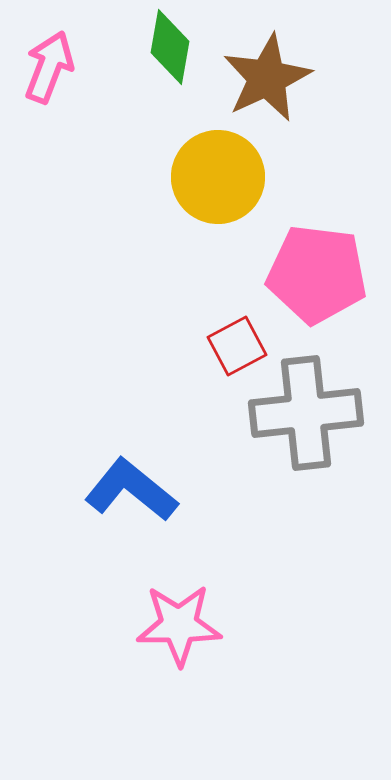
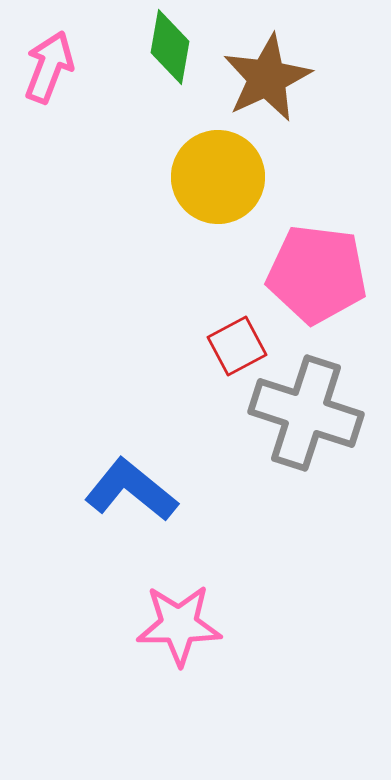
gray cross: rotated 24 degrees clockwise
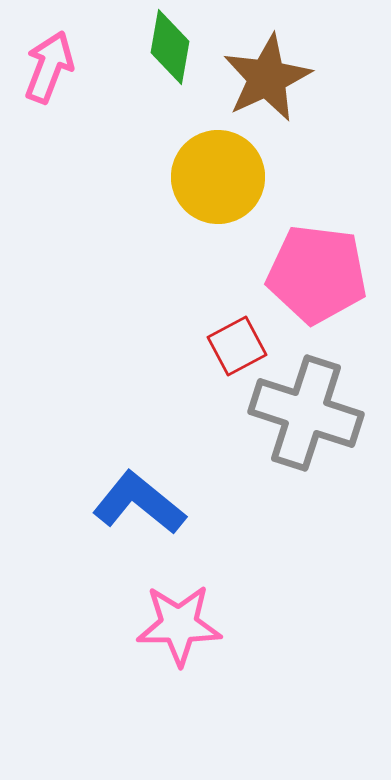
blue L-shape: moved 8 px right, 13 px down
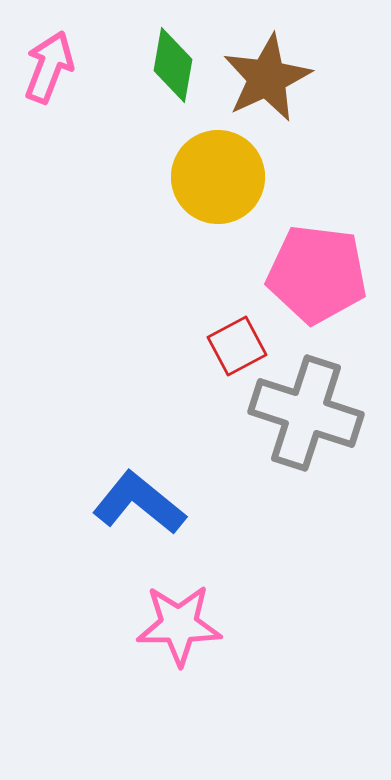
green diamond: moved 3 px right, 18 px down
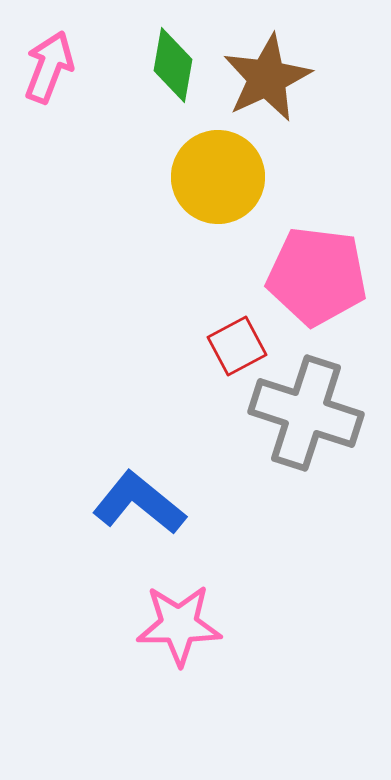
pink pentagon: moved 2 px down
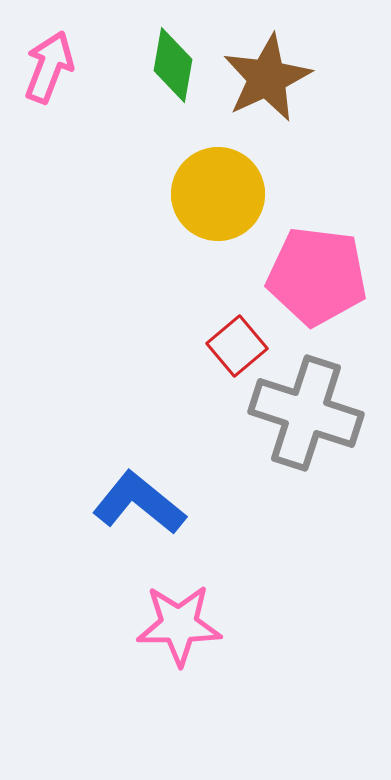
yellow circle: moved 17 px down
red square: rotated 12 degrees counterclockwise
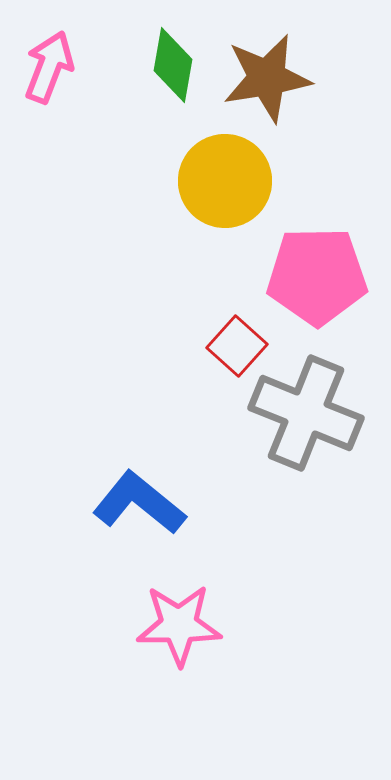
brown star: rotated 16 degrees clockwise
yellow circle: moved 7 px right, 13 px up
pink pentagon: rotated 8 degrees counterclockwise
red square: rotated 8 degrees counterclockwise
gray cross: rotated 4 degrees clockwise
